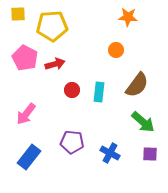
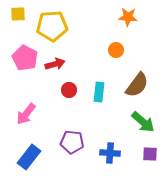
red circle: moved 3 px left
blue cross: rotated 24 degrees counterclockwise
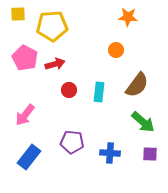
pink arrow: moved 1 px left, 1 px down
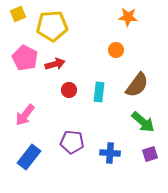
yellow square: rotated 21 degrees counterclockwise
purple square: rotated 21 degrees counterclockwise
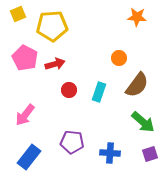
orange star: moved 9 px right
orange circle: moved 3 px right, 8 px down
cyan rectangle: rotated 12 degrees clockwise
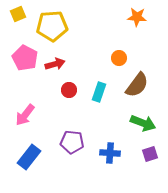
green arrow: moved 1 px down; rotated 20 degrees counterclockwise
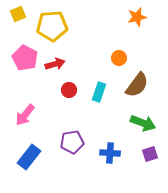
orange star: rotated 18 degrees counterclockwise
purple pentagon: rotated 15 degrees counterclockwise
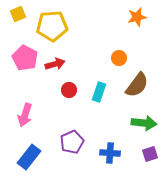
pink arrow: rotated 20 degrees counterclockwise
green arrow: moved 1 px right; rotated 15 degrees counterclockwise
purple pentagon: rotated 15 degrees counterclockwise
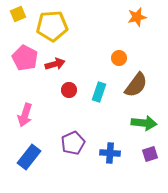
brown semicircle: moved 1 px left
purple pentagon: moved 1 px right, 1 px down
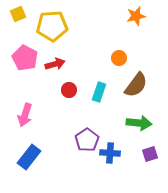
orange star: moved 1 px left, 1 px up
green arrow: moved 5 px left
purple pentagon: moved 14 px right, 3 px up; rotated 10 degrees counterclockwise
